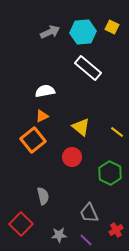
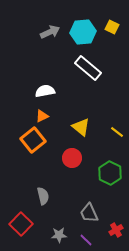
red circle: moved 1 px down
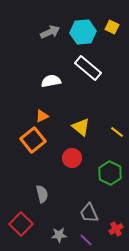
white semicircle: moved 6 px right, 10 px up
gray semicircle: moved 1 px left, 2 px up
red cross: moved 1 px up
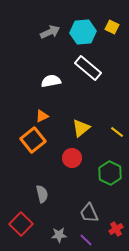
yellow triangle: moved 1 px down; rotated 42 degrees clockwise
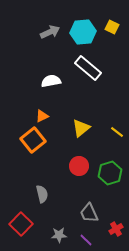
red circle: moved 7 px right, 8 px down
green hexagon: rotated 15 degrees clockwise
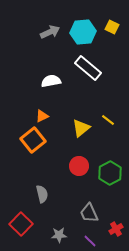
yellow line: moved 9 px left, 12 px up
green hexagon: rotated 10 degrees counterclockwise
purple line: moved 4 px right, 1 px down
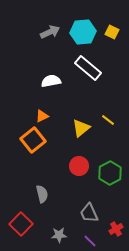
yellow square: moved 5 px down
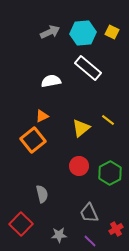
cyan hexagon: moved 1 px down
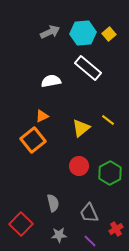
yellow square: moved 3 px left, 2 px down; rotated 24 degrees clockwise
gray semicircle: moved 11 px right, 9 px down
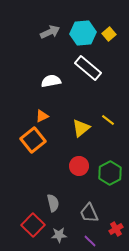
red square: moved 12 px right, 1 px down
